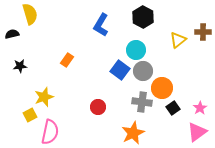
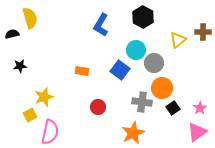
yellow semicircle: moved 4 px down
orange rectangle: moved 15 px right, 11 px down; rotated 64 degrees clockwise
gray circle: moved 11 px right, 8 px up
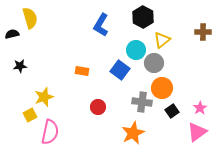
yellow triangle: moved 16 px left
black square: moved 1 px left, 3 px down
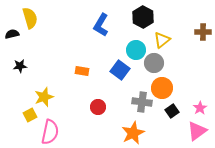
pink triangle: moved 1 px up
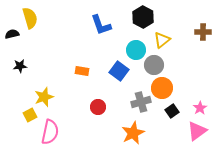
blue L-shape: rotated 50 degrees counterclockwise
gray circle: moved 2 px down
blue square: moved 1 px left, 1 px down
gray cross: moved 1 px left; rotated 24 degrees counterclockwise
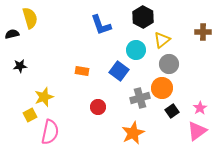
gray circle: moved 15 px right, 1 px up
gray cross: moved 1 px left, 4 px up
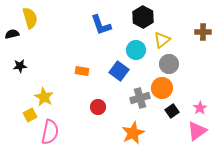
yellow star: rotated 24 degrees counterclockwise
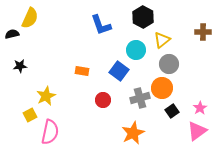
yellow semicircle: rotated 40 degrees clockwise
yellow star: moved 2 px right, 1 px up; rotated 18 degrees clockwise
red circle: moved 5 px right, 7 px up
